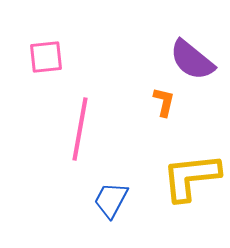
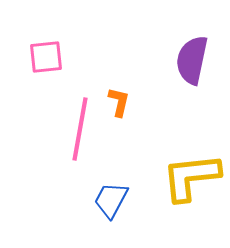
purple semicircle: rotated 63 degrees clockwise
orange L-shape: moved 45 px left
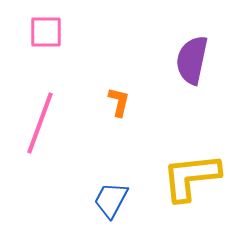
pink square: moved 25 px up; rotated 6 degrees clockwise
pink line: moved 40 px left, 6 px up; rotated 10 degrees clockwise
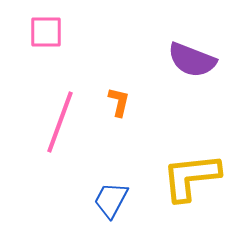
purple semicircle: rotated 81 degrees counterclockwise
pink line: moved 20 px right, 1 px up
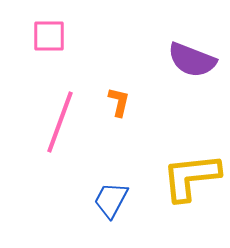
pink square: moved 3 px right, 4 px down
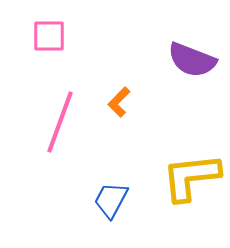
orange L-shape: rotated 148 degrees counterclockwise
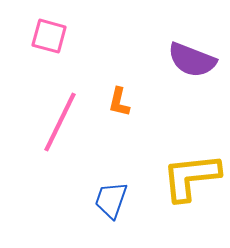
pink square: rotated 15 degrees clockwise
orange L-shape: rotated 32 degrees counterclockwise
pink line: rotated 6 degrees clockwise
blue trapezoid: rotated 9 degrees counterclockwise
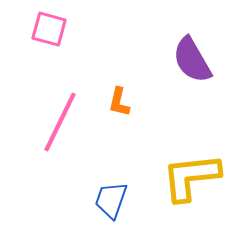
pink square: moved 7 px up
purple semicircle: rotated 39 degrees clockwise
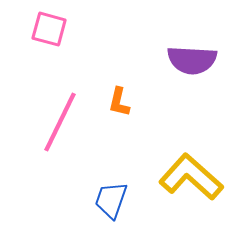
purple semicircle: rotated 57 degrees counterclockwise
yellow L-shape: rotated 48 degrees clockwise
